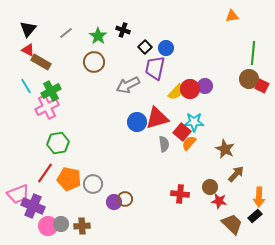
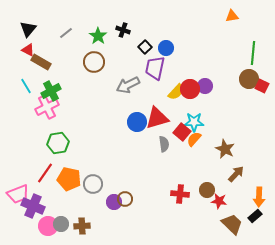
orange semicircle at (189, 143): moved 5 px right, 4 px up
brown circle at (210, 187): moved 3 px left, 3 px down
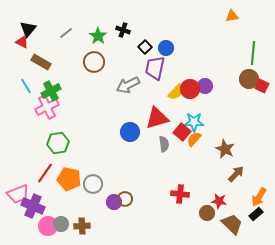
red triangle at (28, 50): moved 6 px left, 8 px up
blue circle at (137, 122): moved 7 px left, 10 px down
brown circle at (207, 190): moved 23 px down
orange arrow at (259, 197): rotated 30 degrees clockwise
black rectangle at (255, 216): moved 1 px right, 2 px up
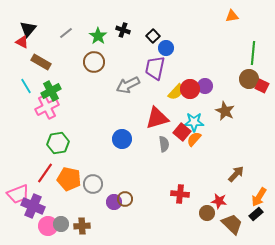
black square at (145, 47): moved 8 px right, 11 px up
blue circle at (130, 132): moved 8 px left, 7 px down
brown star at (225, 149): moved 38 px up
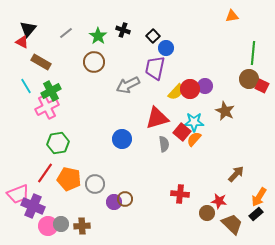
gray circle at (93, 184): moved 2 px right
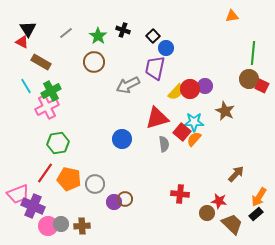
black triangle at (28, 29): rotated 12 degrees counterclockwise
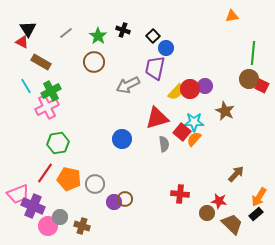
gray circle at (61, 224): moved 1 px left, 7 px up
brown cross at (82, 226): rotated 21 degrees clockwise
